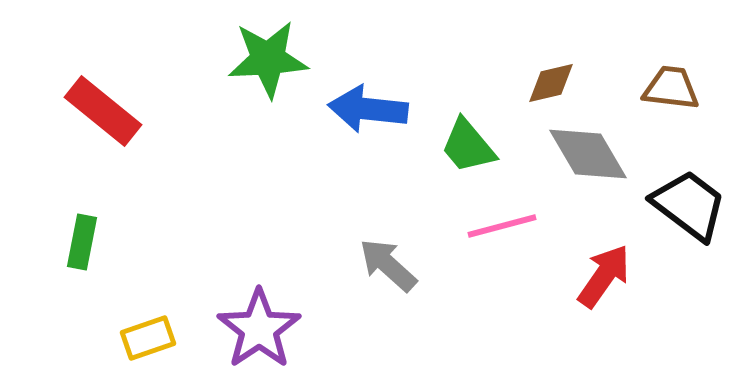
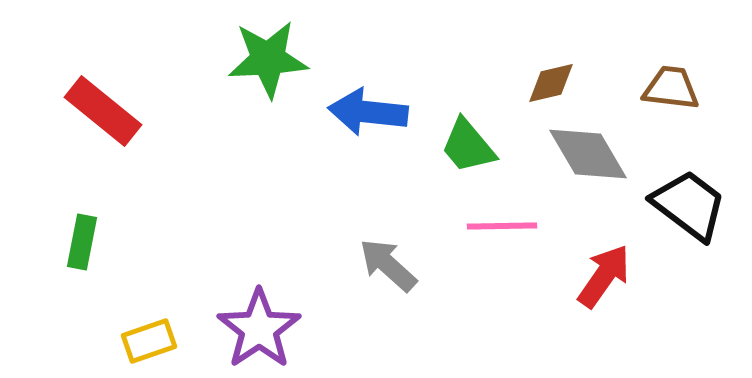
blue arrow: moved 3 px down
pink line: rotated 14 degrees clockwise
yellow rectangle: moved 1 px right, 3 px down
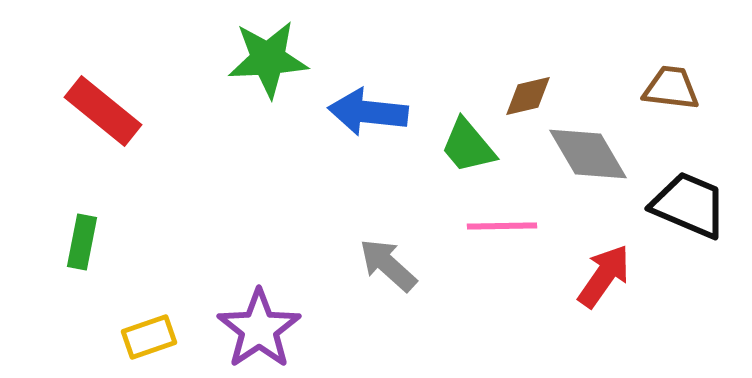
brown diamond: moved 23 px left, 13 px down
black trapezoid: rotated 14 degrees counterclockwise
yellow rectangle: moved 4 px up
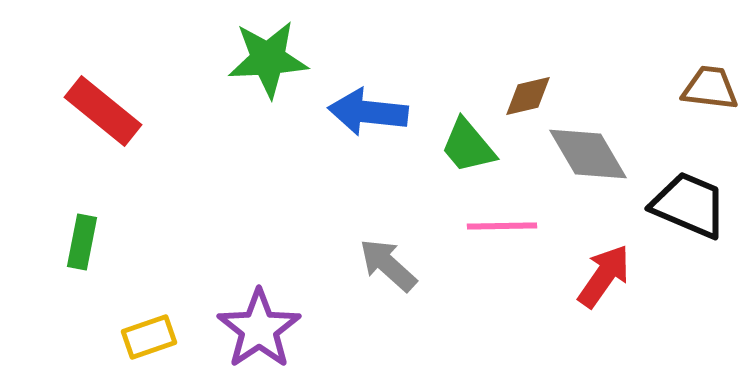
brown trapezoid: moved 39 px right
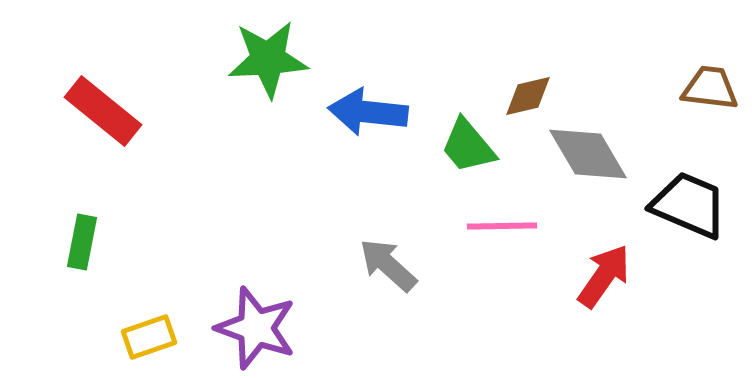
purple star: moved 3 px left, 1 px up; rotated 18 degrees counterclockwise
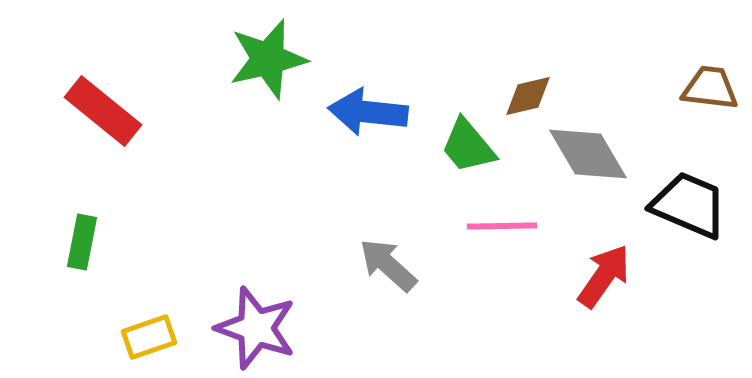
green star: rotated 10 degrees counterclockwise
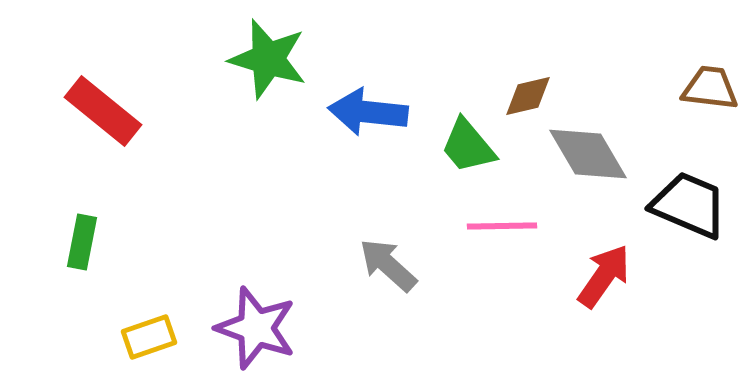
green star: rotated 30 degrees clockwise
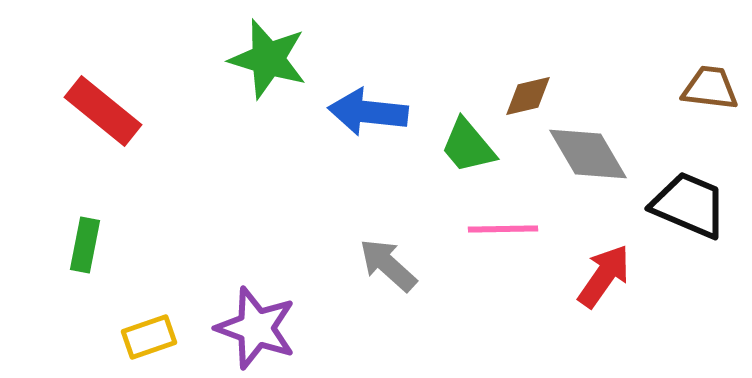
pink line: moved 1 px right, 3 px down
green rectangle: moved 3 px right, 3 px down
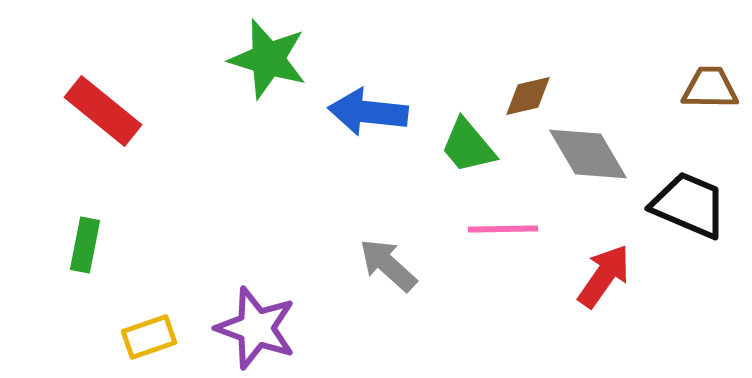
brown trapezoid: rotated 6 degrees counterclockwise
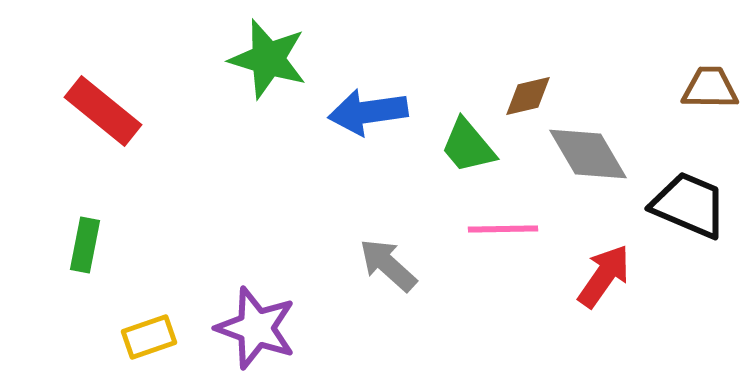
blue arrow: rotated 14 degrees counterclockwise
